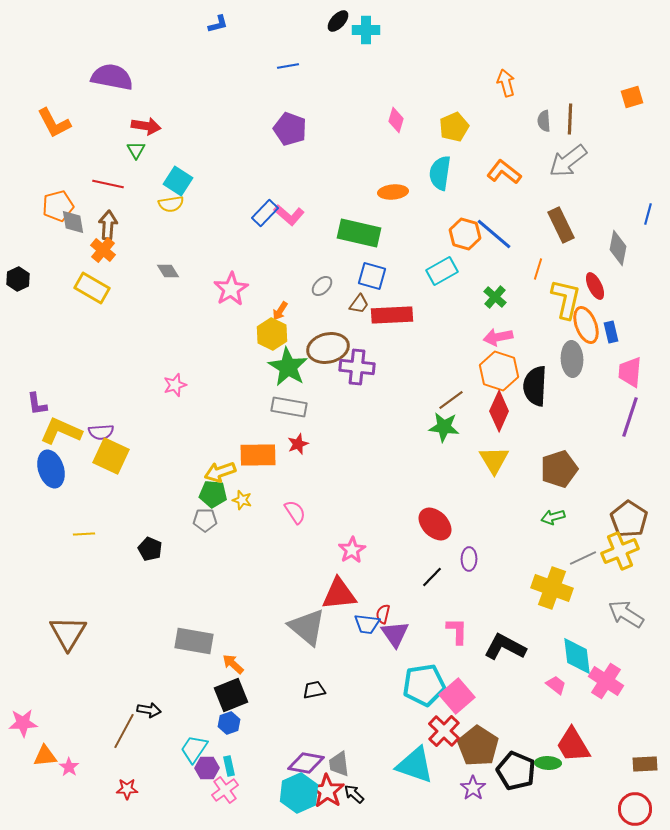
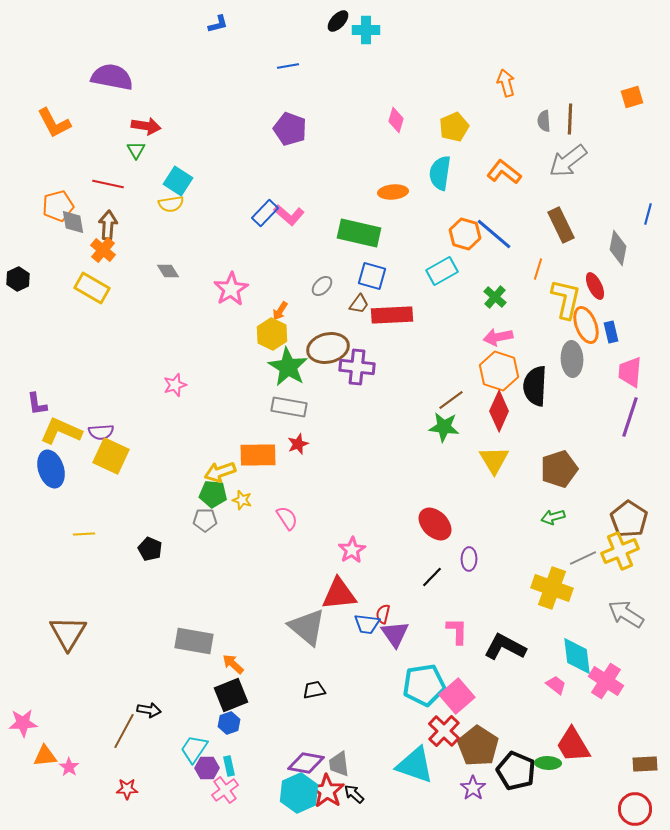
pink semicircle at (295, 512): moved 8 px left, 6 px down
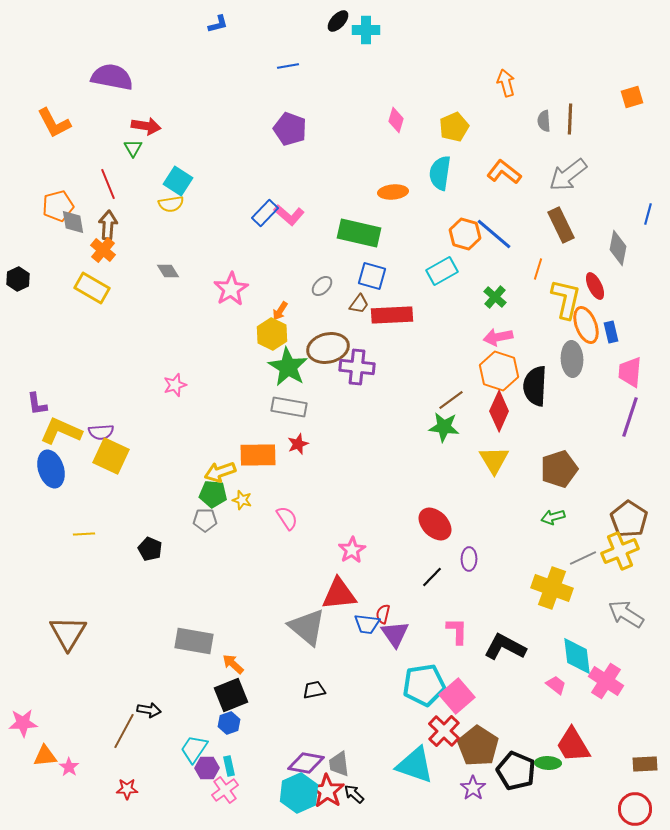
green triangle at (136, 150): moved 3 px left, 2 px up
gray arrow at (568, 161): moved 14 px down
red line at (108, 184): rotated 56 degrees clockwise
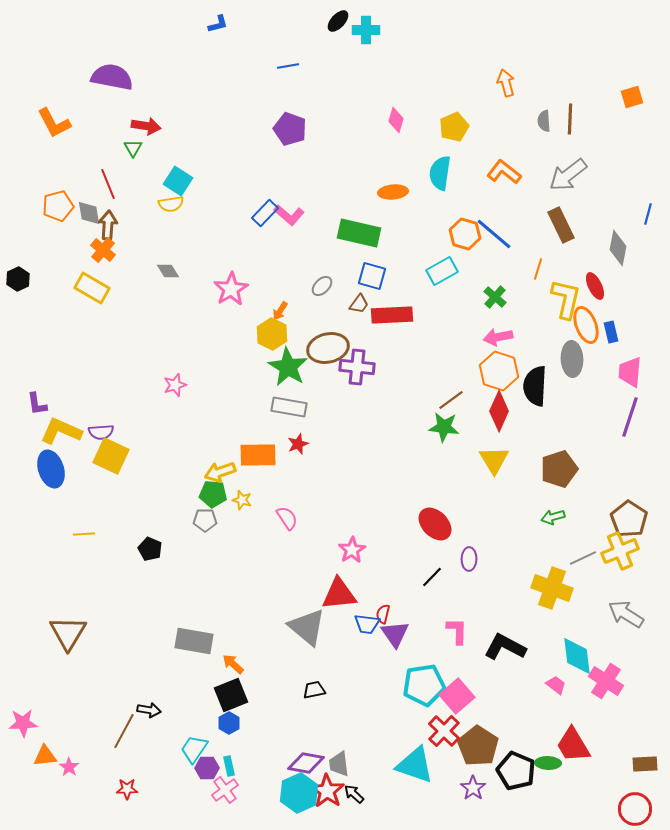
gray diamond at (73, 222): moved 16 px right, 9 px up
blue hexagon at (229, 723): rotated 10 degrees counterclockwise
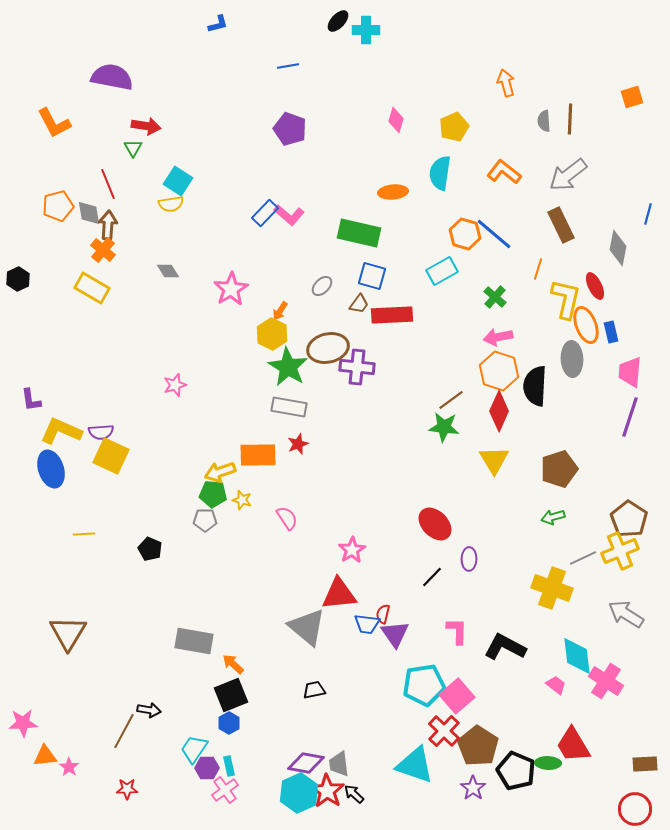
purple L-shape at (37, 404): moved 6 px left, 4 px up
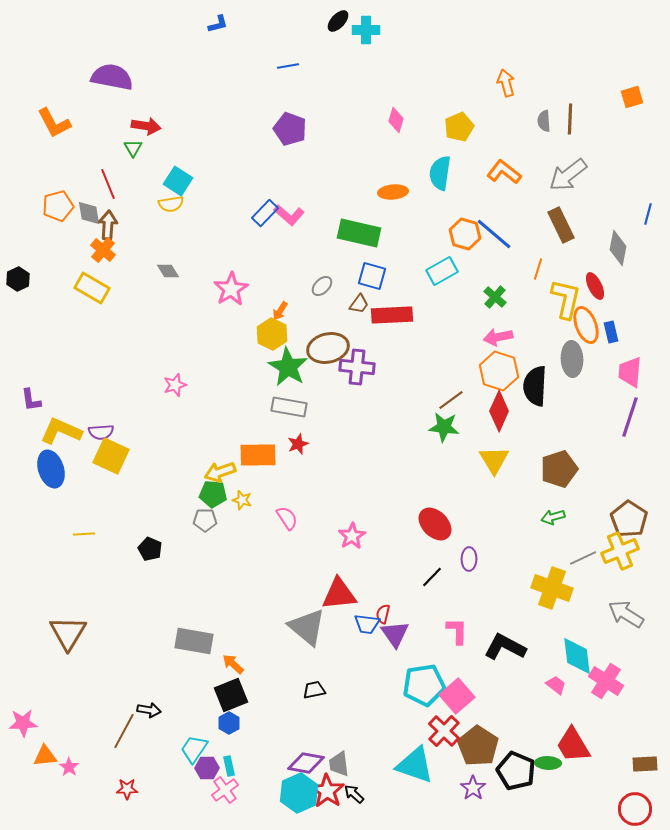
yellow pentagon at (454, 127): moved 5 px right
pink star at (352, 550): moved 14 px up
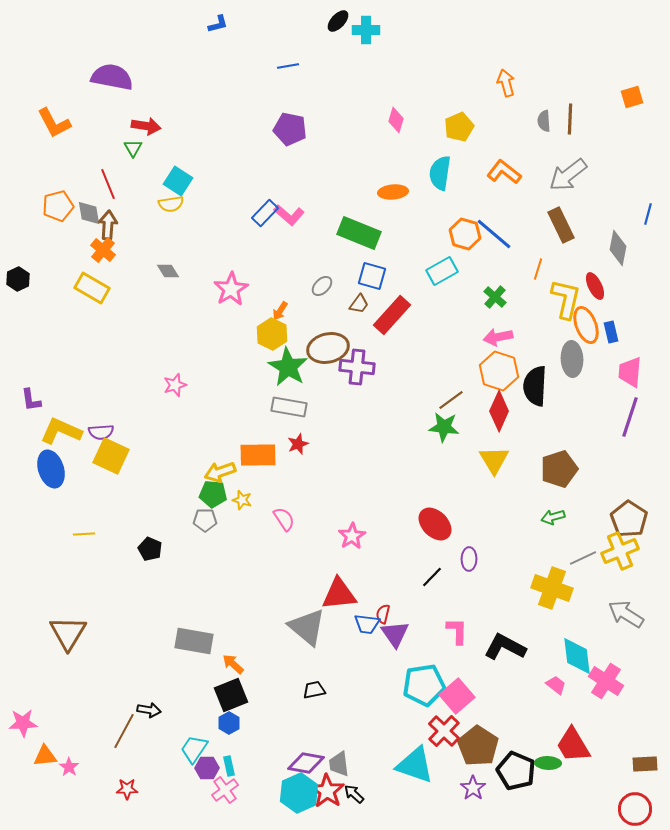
purple pentagon at (290, 129): rotated 8 degrees counterclockwise
green rectangle at (359, 233): rotated 9 degrees clockwise
red rectangle at (392, 315): rotated 45 degrees counterclockwise
pink semicircle at (287, 518): moved 3 px left, 1 px down
